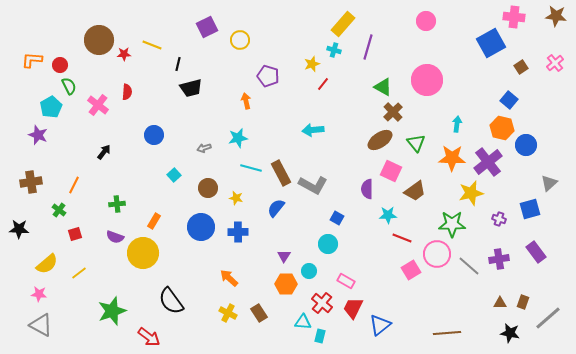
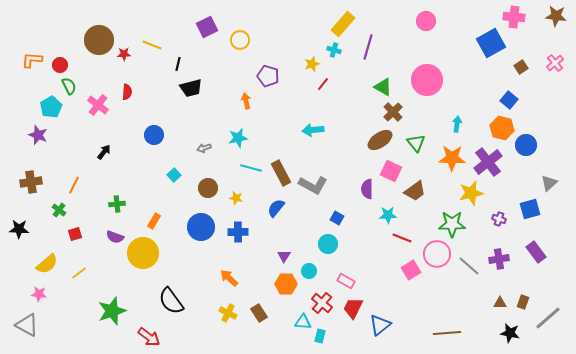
gray triangle at (41, 325): moved 14 px left
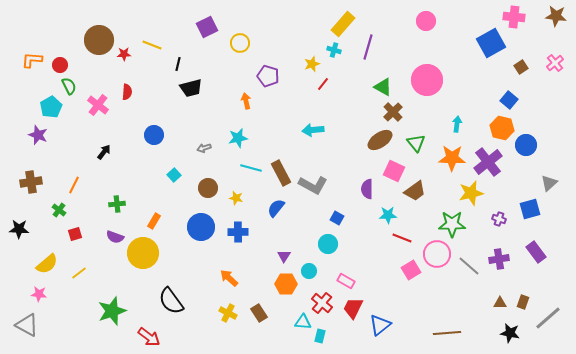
yellow circle at (240, 40): moved 3 px down
pink square at (391, 171): moved 3 px right
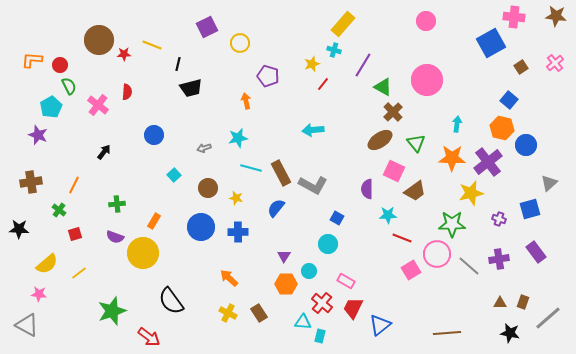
purple line at (368, 47): moved 5 px left, 18 px down; rotated 15 degrees clockwise
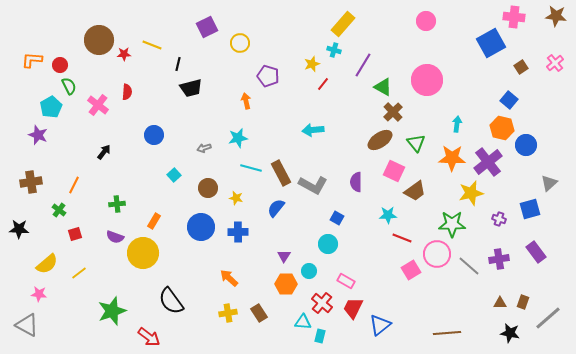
purple semicircle at (367, 189): moved 11 px left, 7 px up
yellow cross at (228, 313): rotated 36 degrees counterclockwise
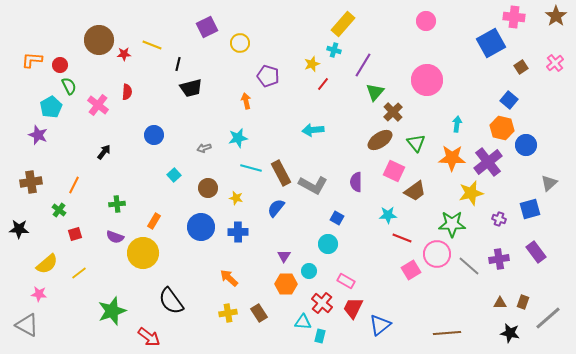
brown star at (556, 16): rotated 30 degrees clockwise
green triangle at (383, 87): moved 8 px left, 5 px down; rotated 42 degrees clockwise
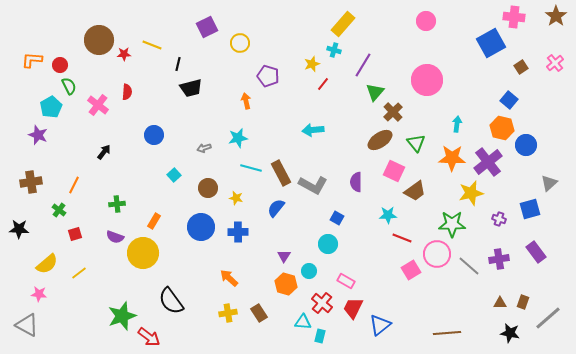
orange hexagon at (286, 284): rotated 15 degrees clockwise
green star at (112, 311): moved 10 px right, 5 px down
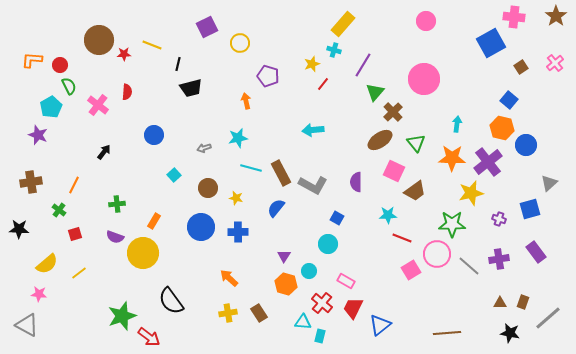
pink circle at (427, 80): moved 3 px left, 1 px up
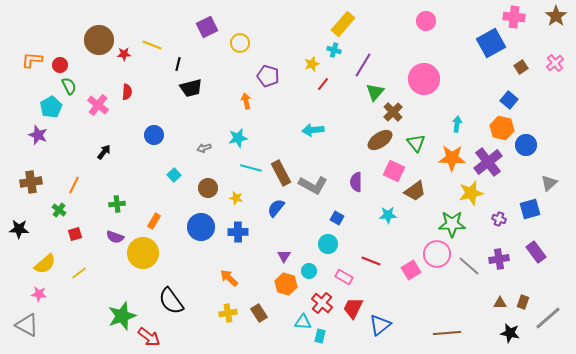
red line at (402, 238): moved 31 px left, 23 px down
yellow semicircle at (47, 264): moved 2 px left
pink rectangle at (346, 281): moved 2 px left, 4 px up
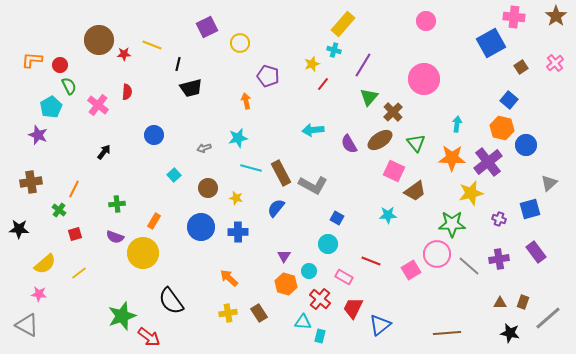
green triangle at (375, 92): moved 6 px left, 5 px down
purple semicircle at (356, 182): moved 7 px left, 38 px up; rotated 30 degrees counterclockwise
orange line at (74, 185): moved 4 px down
red cross at (322, 303): moved 2 px left, 4 px up
